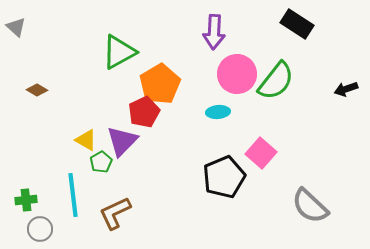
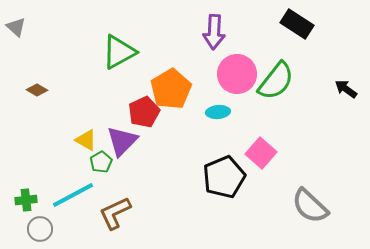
orange pentagon: moved 11 px right, 5 px down
black arrow: rotated 55 degrees clockwise
cyan line: rotated 69 degrees clockwise
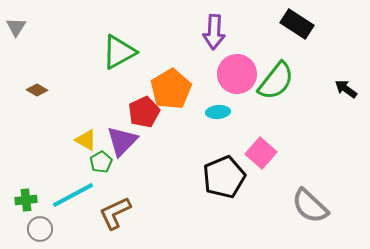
gray triangle: rotated 20 degrees clockwise
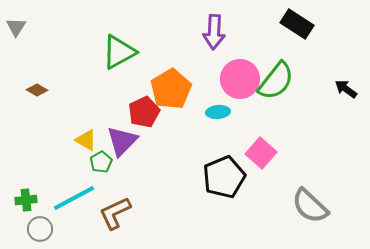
pink circle: moved 3 px right, 5 px down
cyan line: moved 1 px right, 3 px down
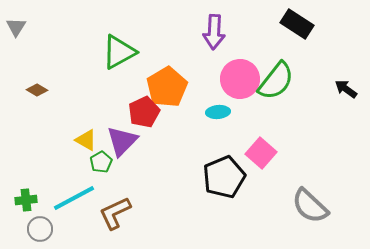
orange pentagon: moved 4 px left, 2 px up
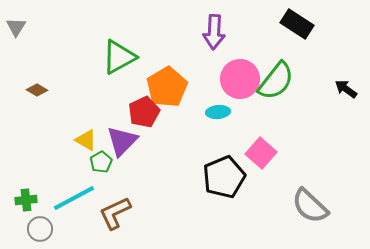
green triangle: moved 5 px down
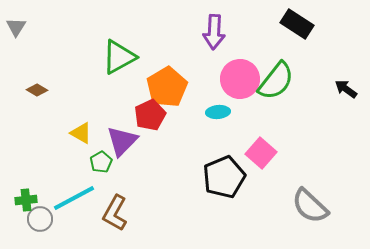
red pentagon: moved 6 px right, 3 px down
yellow triangle: moved 5 px left, 7 px up
brown L-shape: rotated 36 degrees counterclockwise
gray circle: moved 10 px up
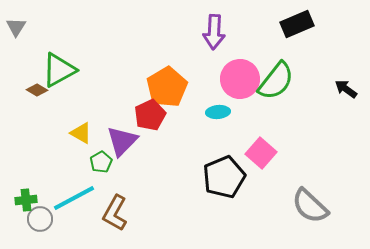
black rectangle: rotated 56 degrees counterclockwise
green triangle: moved 60 px left, 13 px down
